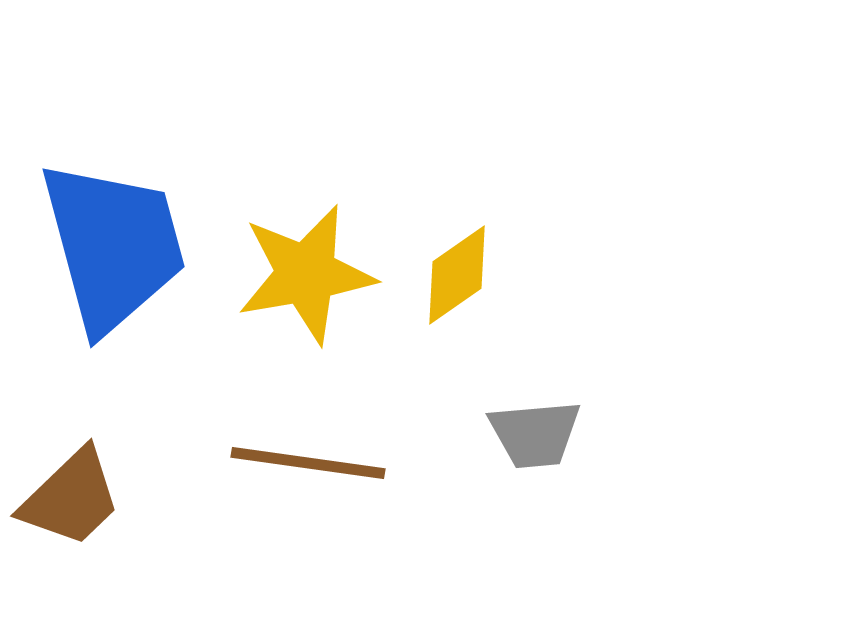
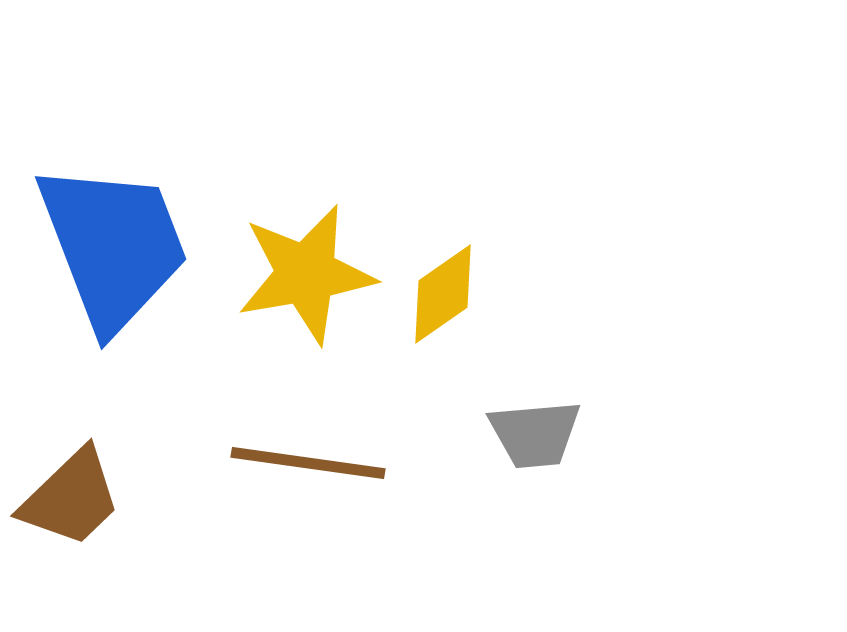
blue trapezoid: rotated 6 degrees counterclockwise
yellow diamond: moved 14 px left, 19 px down
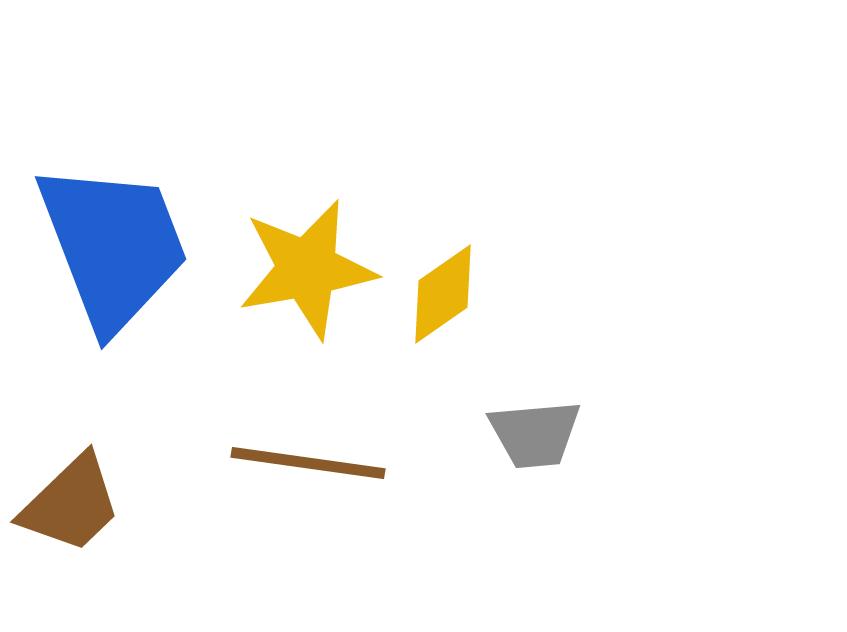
yellow star: moved 1 px right, 5 px up
brown trapezoid: moved 6 px down
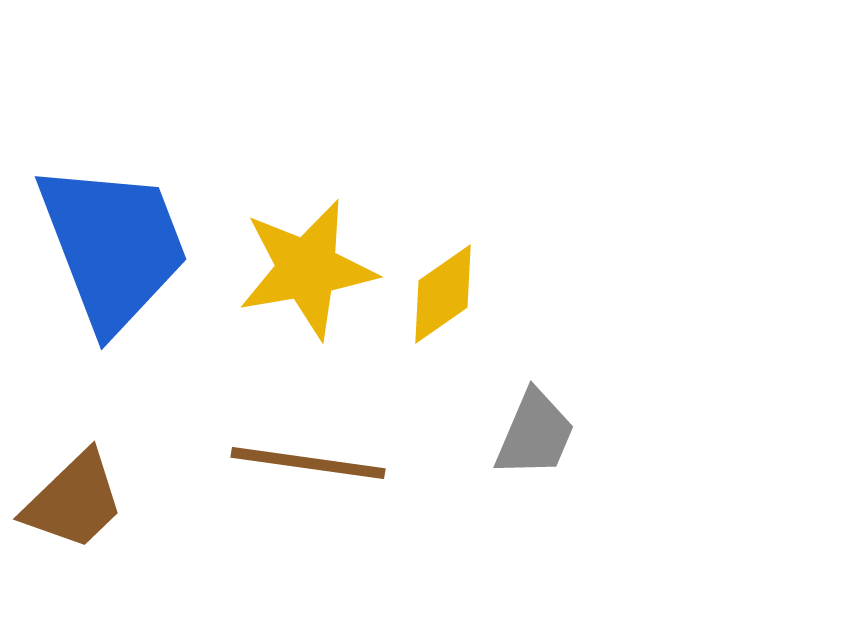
gray trapezoid: rotated 62 degrees counterclockwise
brown trapezoid: moved 3 px right, 3 px up
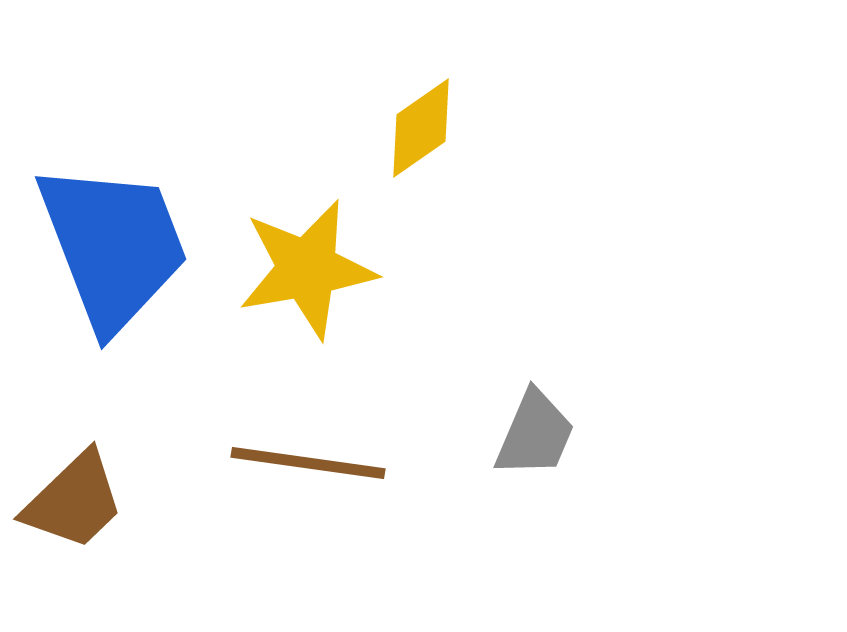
yellow diamond: moved 22 px left, 166 px up
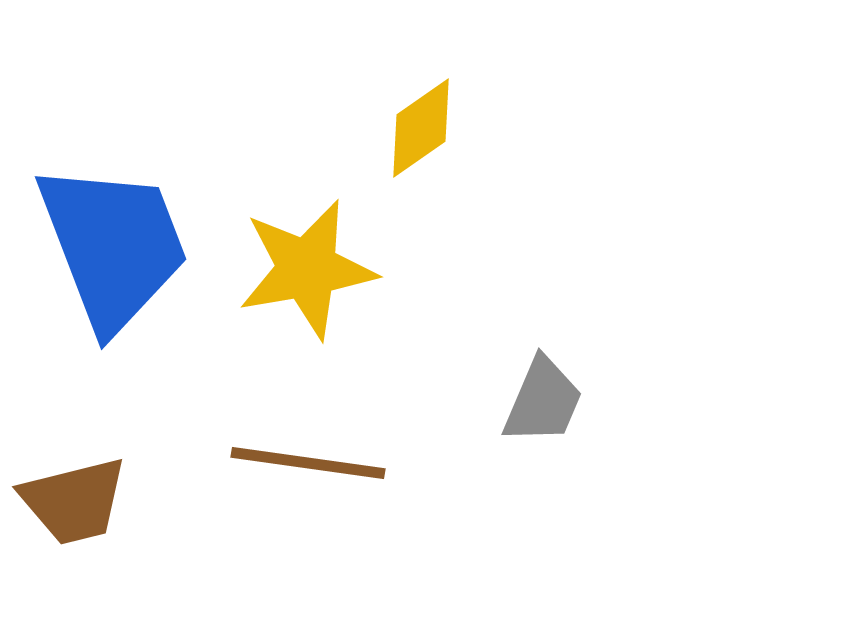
gray trapezoid: moved 8 px right, 33 px up
brown trapezoid: rotated 30 degrees clockwise
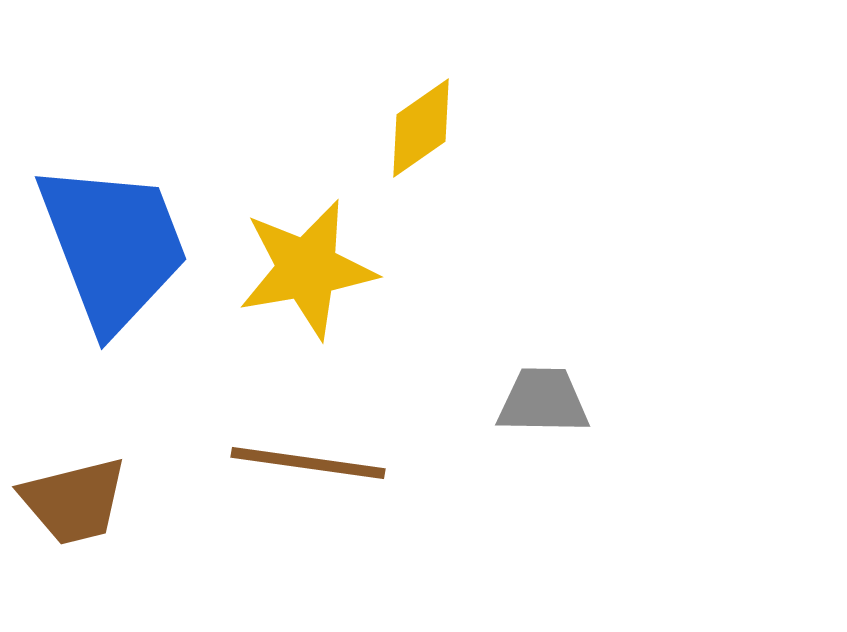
gray trapezoid: rotated 112 degrees counterclockwise
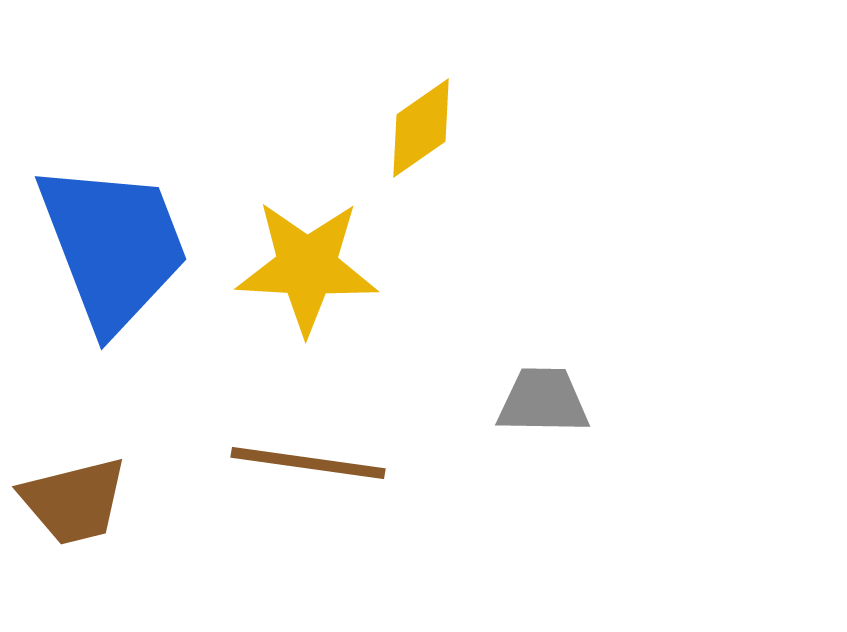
yellow star: moved 2 px up; rotated 13 degrees clockwise
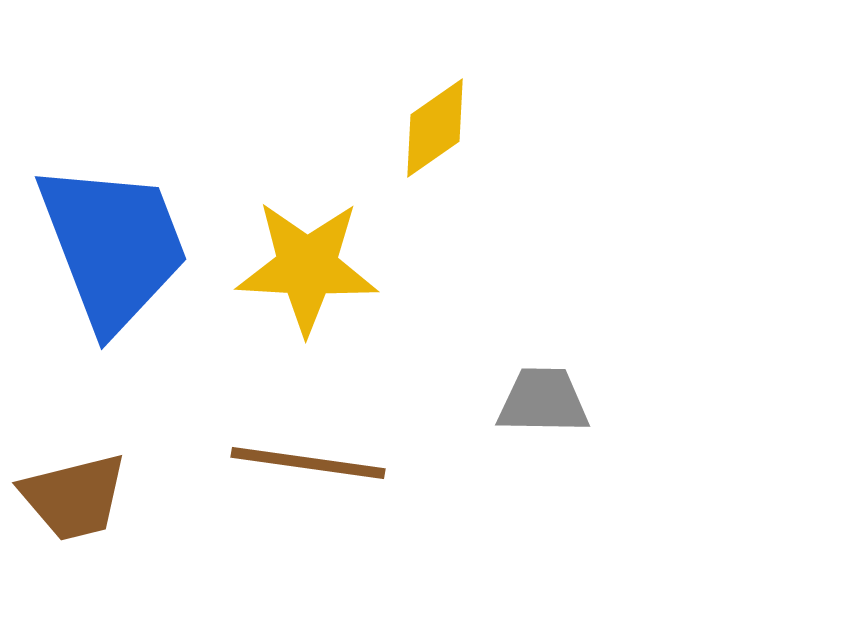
yellow diamond: moved 14 px right
brown trapezoid: moved 4 px up
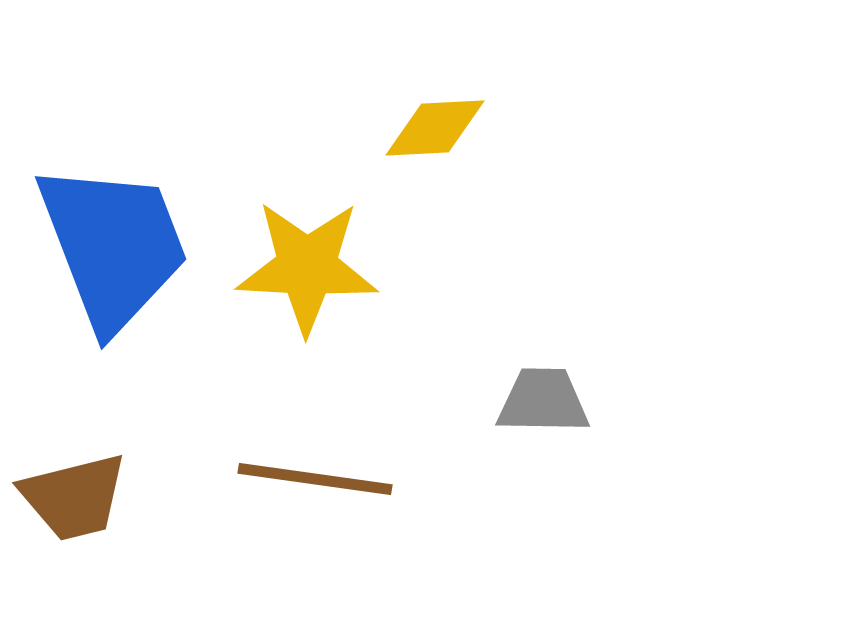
yellow diamond: rotated 32 degrees clockwise
brown line: moved 7 px right, 16 px down
